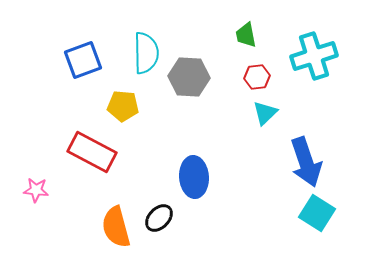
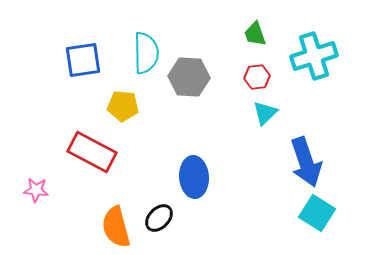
green trapezoid: moved 9 px right, 1 px up; rotated 8 degrees counterclockwise
blue square: rotated 12 degrees clockwise
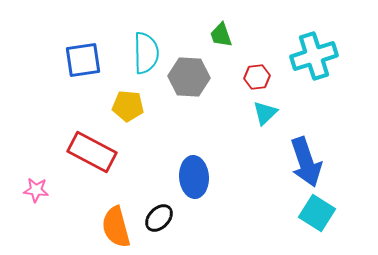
green trapezoid: moved 34 px left, 1 px down
yellow pentagon: moved 5 px right
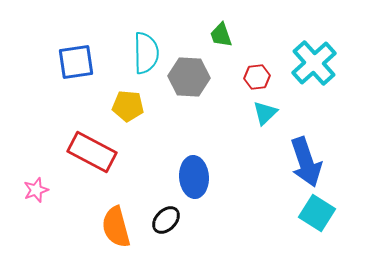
cyan cross: moved 7 px down; rotated 24 degrees counterclockwise
blue square: moved 7 px left, 2 px down
pink star: rotated 25 degrees counterclockwise
black ellipse: moved 7 px right, 2 px down
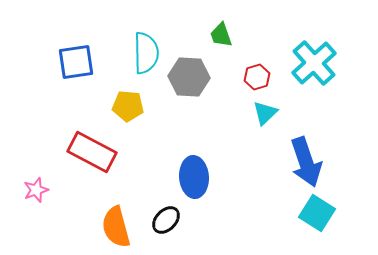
red hexagon: rotated 10 degrees counterclockwise
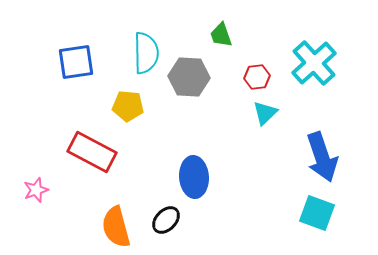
red hexagon: rotated 10 degrees clockwise
blue arrow: moved 16 px right, 5 px up
cyan square: rotated 12 degrees counterclockwise
